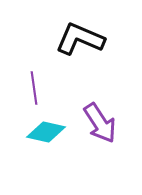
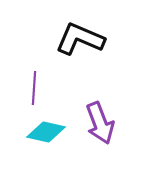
purple line: rotated 12 degrees clockwise
purple arrow: rotated 12 degrees clockwise
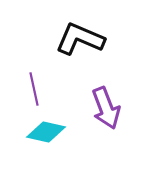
purple line: moved 1 px down; rotated 16 degrees counterclockwise
purple arrow: moved 6 px right, 15 px up
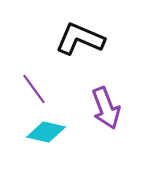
purple line: rotated 24 degrees counterclockwise
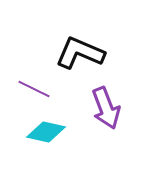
black L-shape: moved 14 px down
purple line: rotated 28 degrees counterclockwise
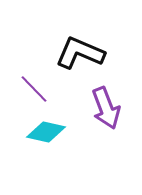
purple line: rotated 20 degrees clockwise
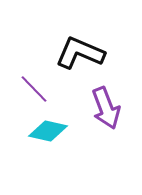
cyan diamond: moved 2 px right, 1 px up
